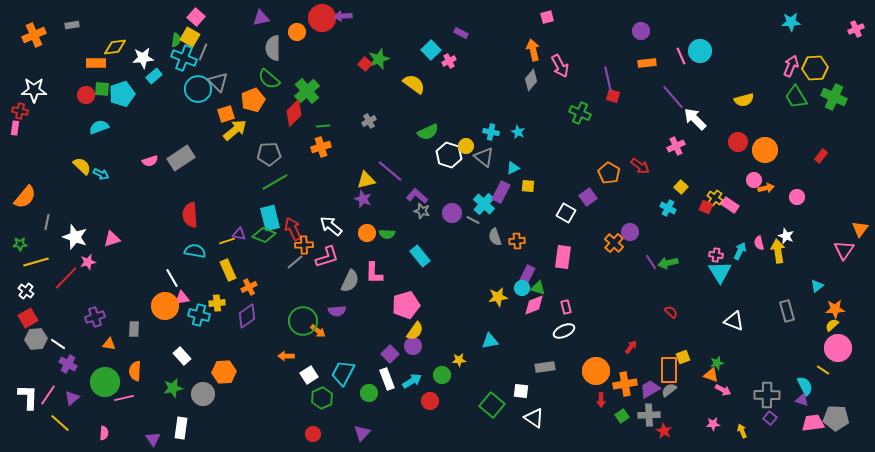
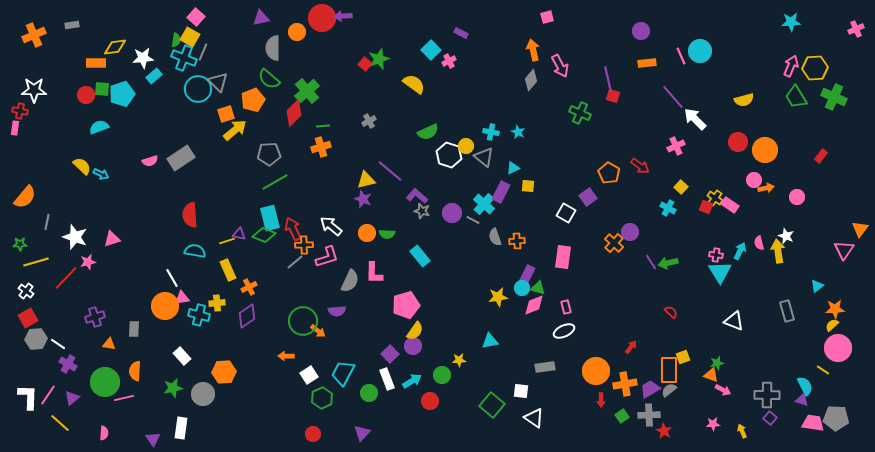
pink trapezoid at (813, 423): rotated 15 degrees clockwise
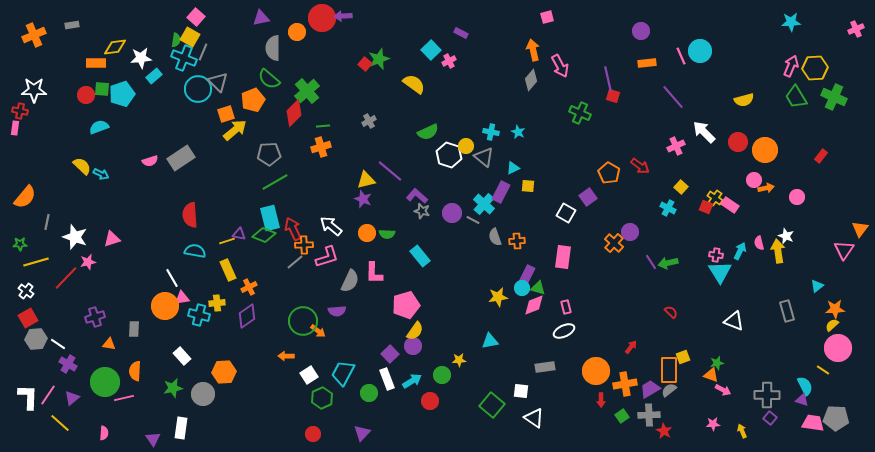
white star at (143, 58): moved 2 px left
white arrow at (695, 119): moved 9 px right, 13 px down
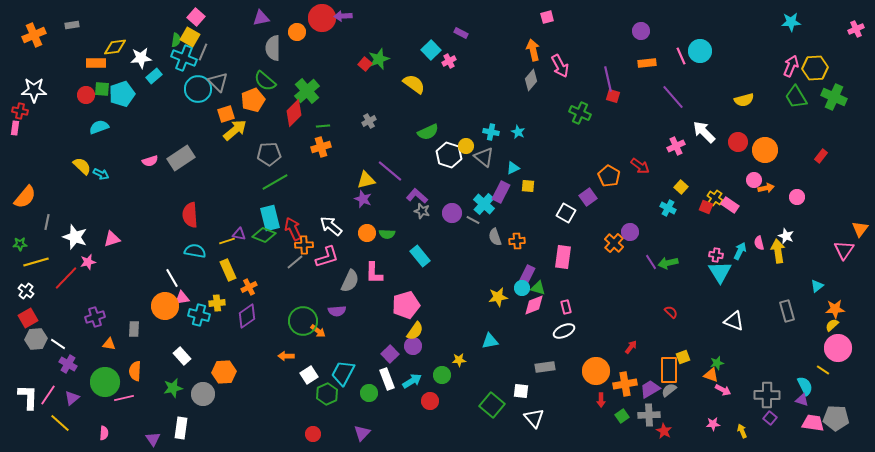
green semicircle at (269, 79): moved 4 px left, 2 px down
orange pentagon at (609, 173): moved 3 px down
green hexagon at (322, 398): moved 5 px right, 4 px up
white triangle at (534, 418): rotated 15 degrees clockwise
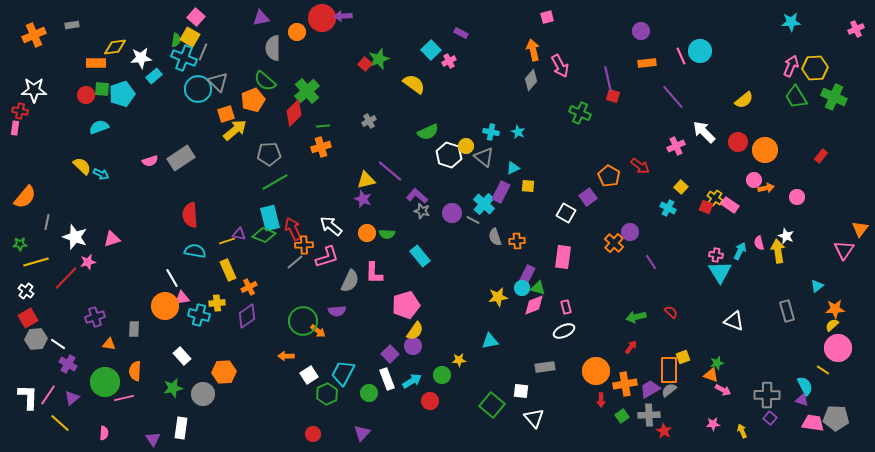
yellow semicircle at (744, 100): rotated 24 degrees counterclockwise
green arrow at (668, 263): moved 32 px left, 54 px down
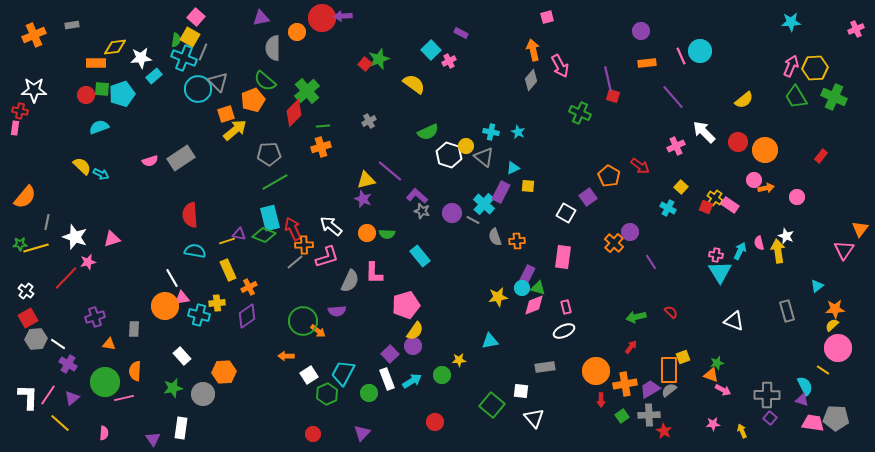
yellow line at (36, 262): moved 14 px up
red circle at (430, 401): moved 5 px right, 21 px down
